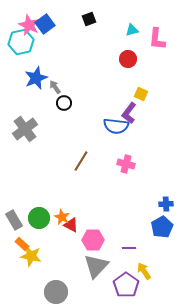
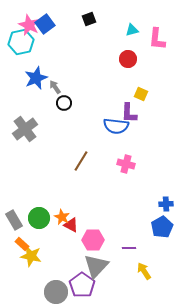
purple L-shape: rotated 35 degrees counterclockwise
purple pentagon: moved 44 px left
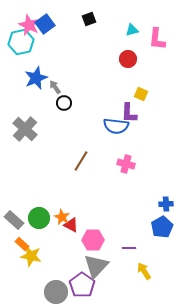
gray cross: rotated 10 degrees counterclockwise
gray rectangle: rotated 18 degrees counterclockwise
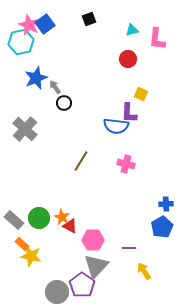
red triangle: moved 1 px left, 1 px down
gray circle: moved 1 px right
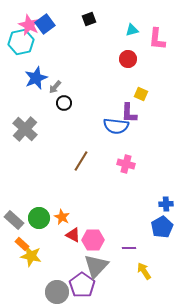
gray arrow: rotated 104 degrees counterclockwise
red triangle: moved 3 px right, 9 px down
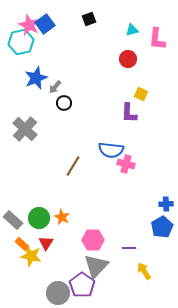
blue semicircle: moved 5 px left, 24 px down
brown line: moved 8 px left, 5 px down
gray rectangle: moved 1 px left
red triangle: moved 27 px left, 8 px down; rotated 35 degrees clockwise
gray circle: moved 1 px right, 1 px down
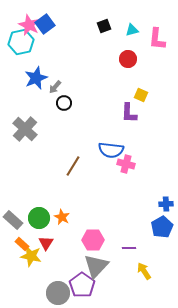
black square: moved 15 px right, 7 px down
yellow square: moved 1 px down
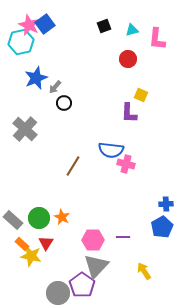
purple line: moved 6 px left, 11 px up
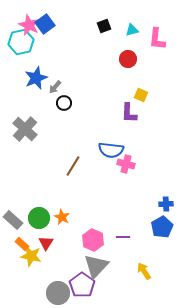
pink hexagon: rotated 25 degrees clockwise
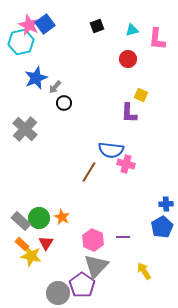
black square: moved 7 px left
brown line: moved 16 px right, 6 px down
gray rectangle: moved 8 px right, 1 px down
